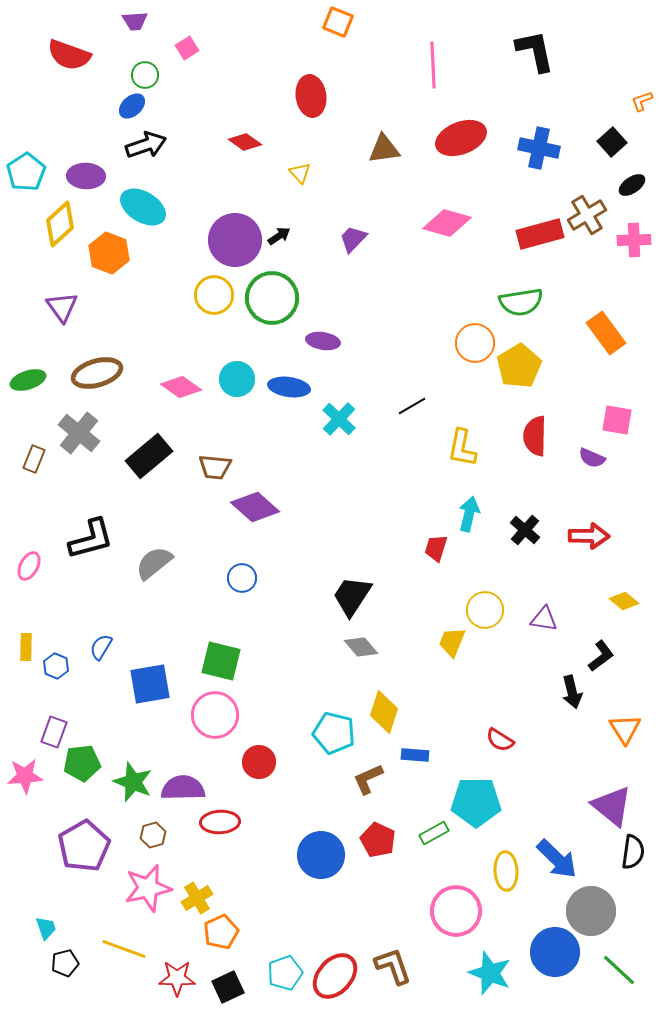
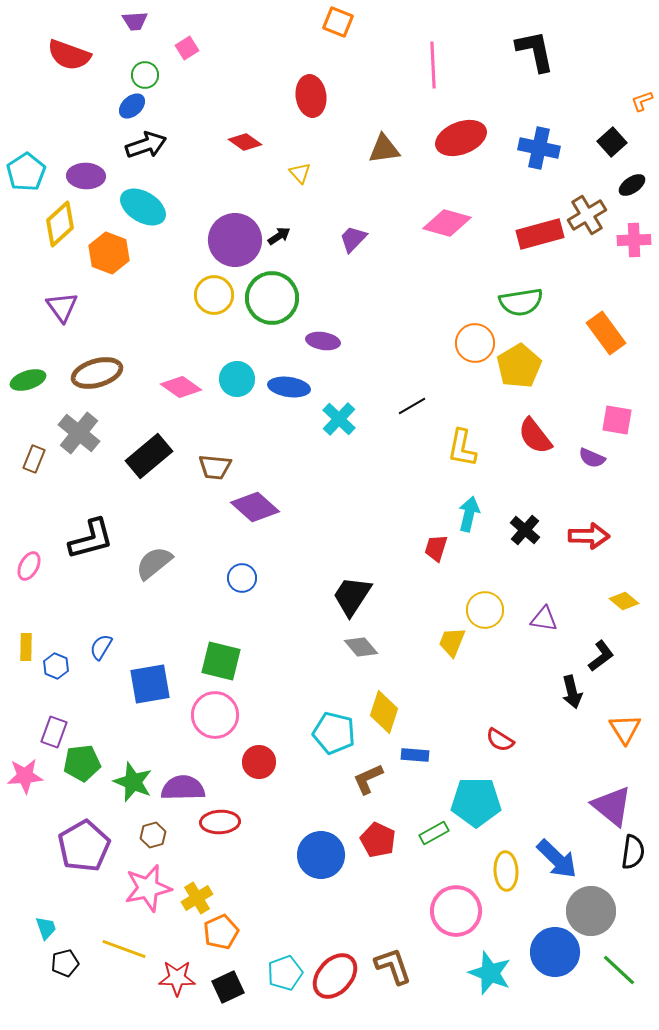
red semicircle at (535, 436): rotated 39 degrees counterclockwise
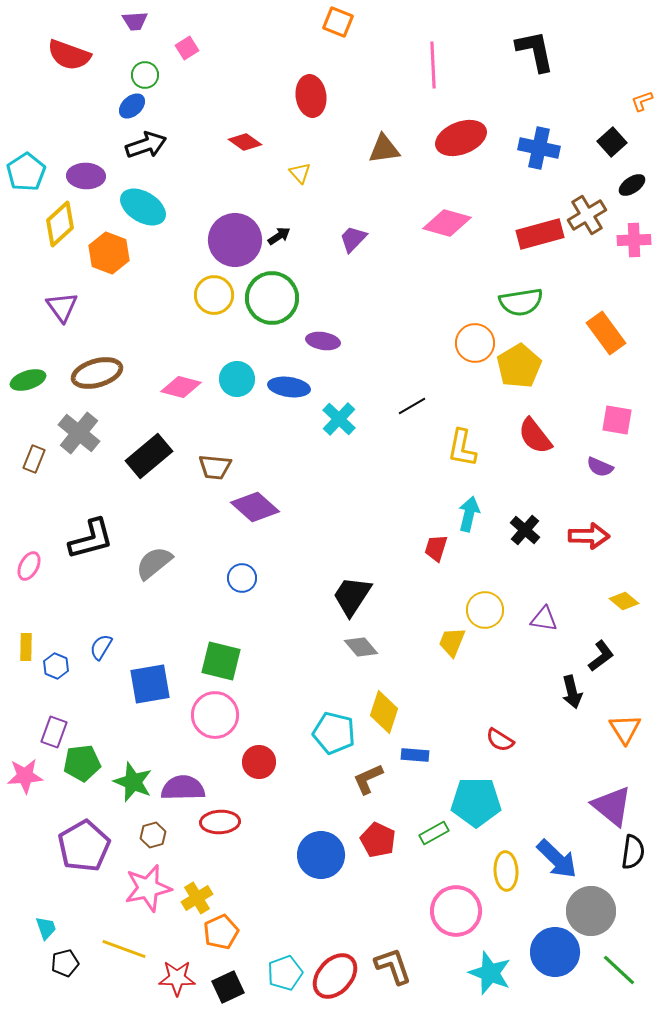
pink diamond at (181, 387): rotated 21 degrees counterclockwise
purple semicircle at (592, 458): moved 8 px right, 9 px down
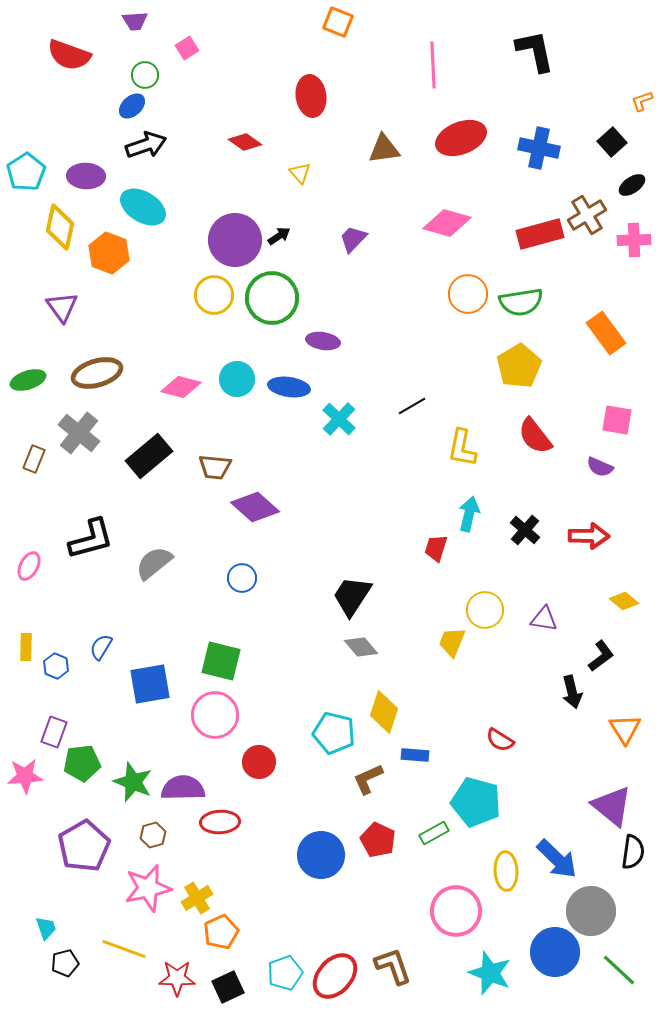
yellow diamond at (60, 224): moved 3 px down; rotated 36 degrees counterclockwise
orange circle at (475, 343): moved 7 px left, 49 px up
cyan pentagon at (476, 802): rotated 15 degrees clockwise
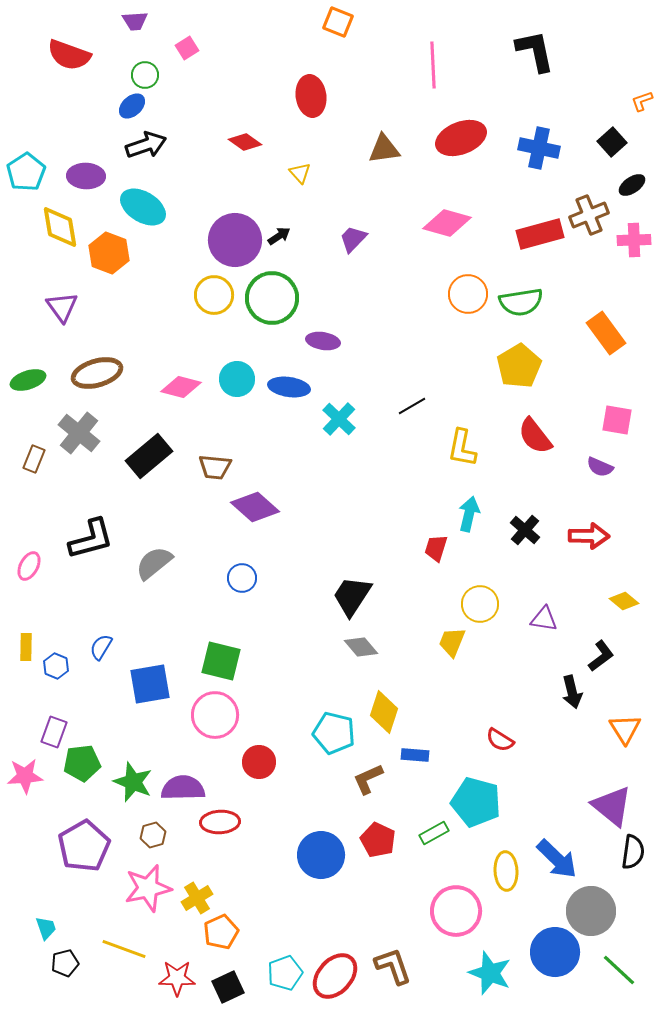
brown cross at (587, 215): moved 2 px right; rotated 9 degrees clockwise
yellow diamond at (60, 227): rotated 21 degrees counterclockwise
yellow circle at (485, 610): moved 5 px left, 6 px up
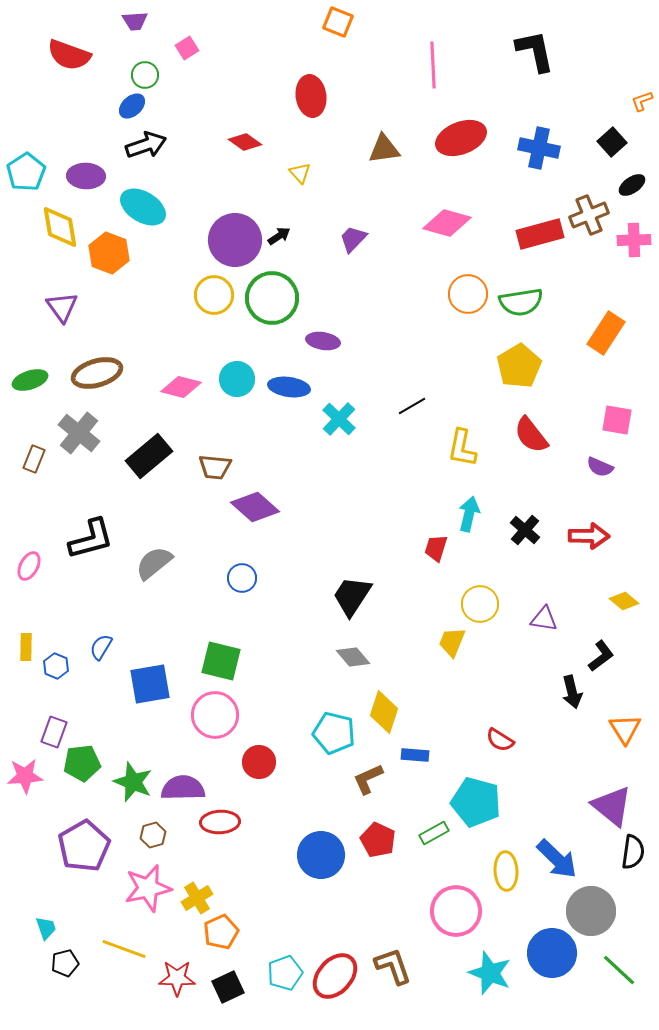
orange rectangle at (606, 333): rotated 69 degrees clockwise
green ellipse at (28, 380): moved 2 px right
red semicircle at (535, 436): moved 4 px left, 1 px up
gray diamond at (361, 647): moved 8 px left, 10 px down
blue circle at (555, 952): moved 3 px left, 1 px down
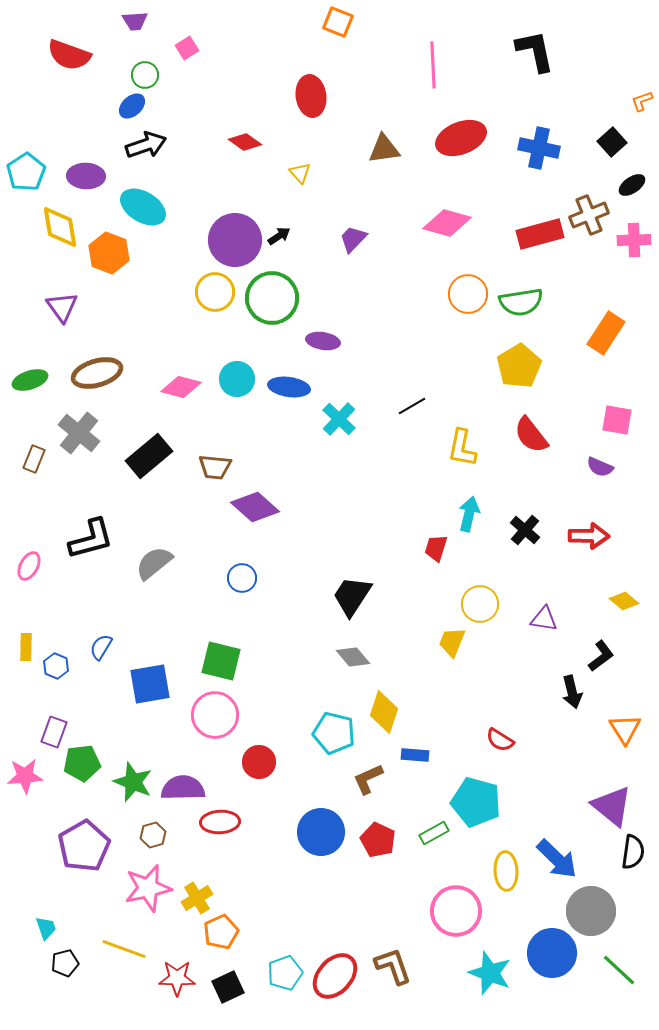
yellow circle at (214, 295): moved 1 px right, 3 px up
blue circle at (321, 855): moved 23 px up
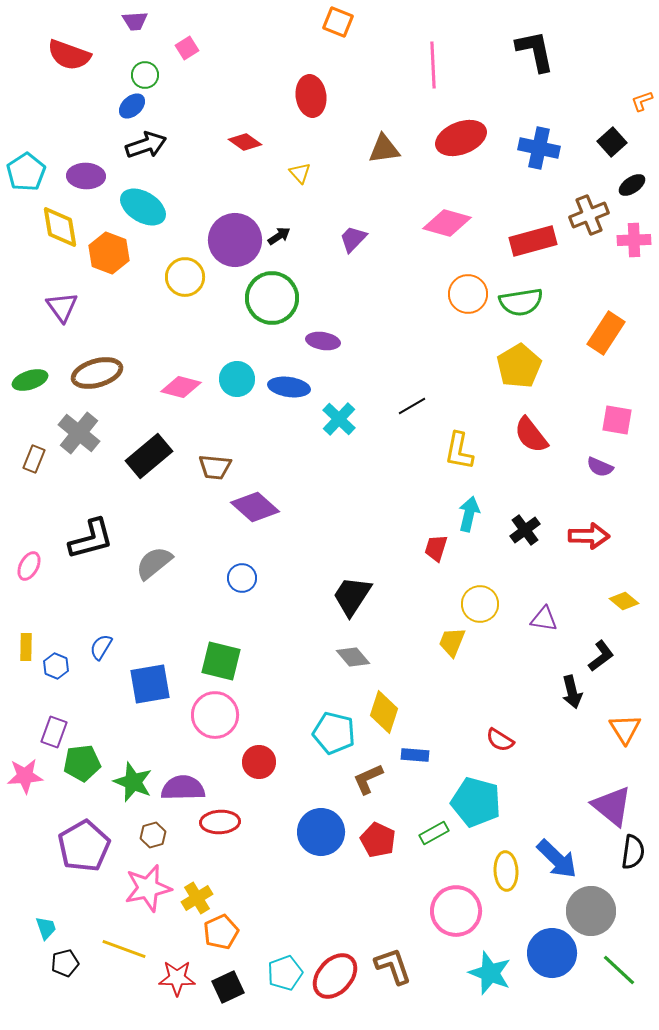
red rectangle at (540, 234): moved 7 px left, 7 px down
yellow circle at (215, 292): moved 30 px left, 15 px up
yellow L-shape at (462, 448): moved 3 px left, 3 px down
black cross at (525, 530): rotated 12 degrees clockwise
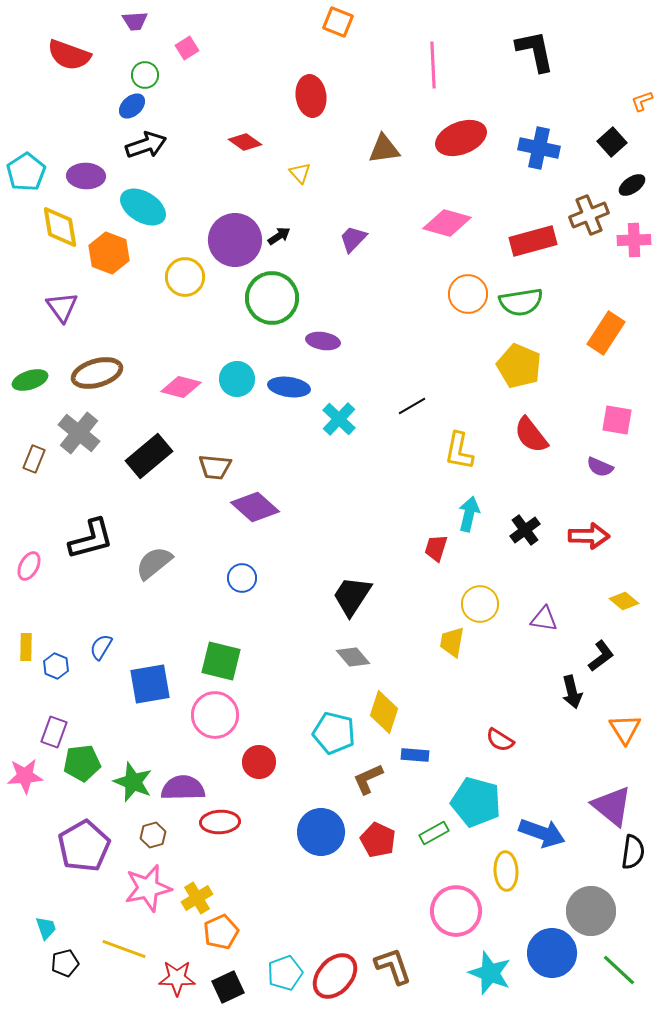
yellow pentagon at (519, 366): rotated 18 degrees counterclockwise
yellow trapezoid at (452, 642): rotated 12 degrees counterclockwise
blue arrow at (557, 859): moved 15 px left, 26 px up; rotated 24 degrees counterclockwise
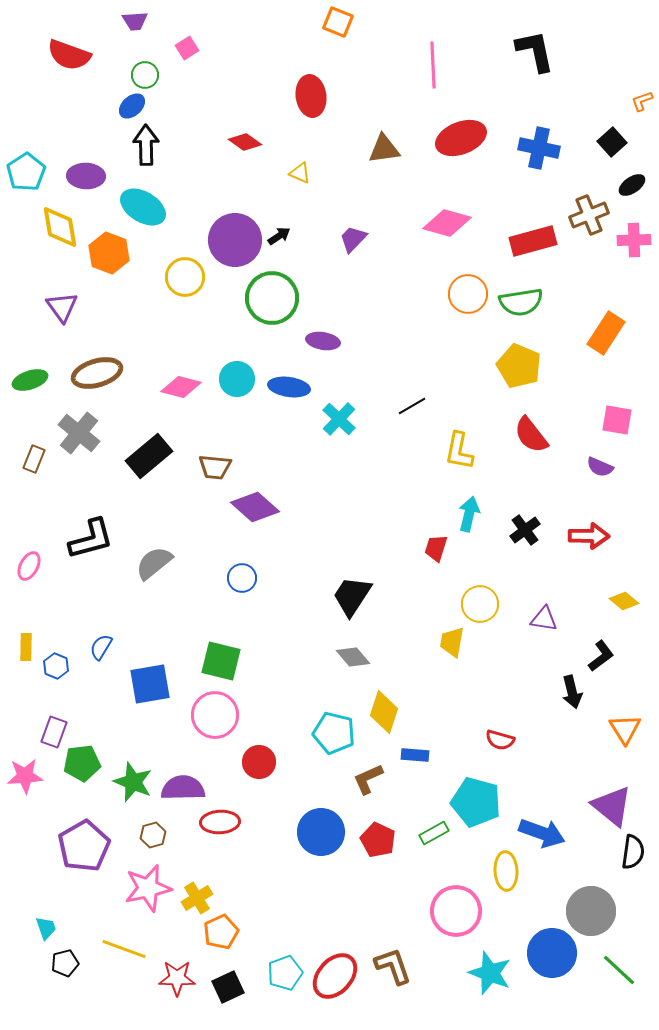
black arrow at (146, 145): rotated 72 degrees counterclockwise
yellow triangle at (300, 173): rotated 25 degrees counterclockwise
red semicircle at (500, 740): rotated 16 degrees counterclockwise
